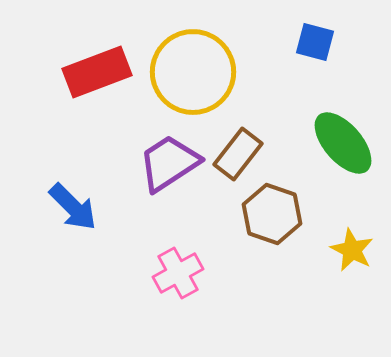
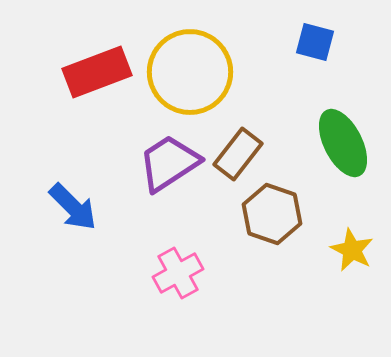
yellow circle: moved 3 px left
green ellipse: rotated 14 degrees clockwise
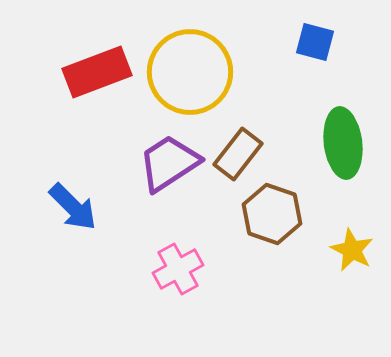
green ellipse: rotated 20 degrees clockwise
pink cross: moved 4 px up
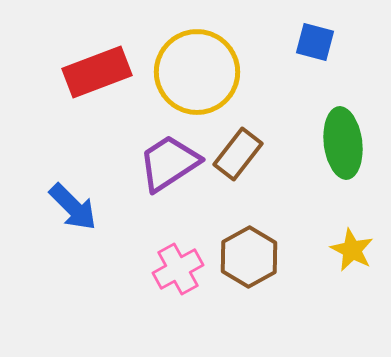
yellow circle: moved 7 px right
brown hexagon: moved 23 px left, 43 px down; rotated 12 degrees clockwise
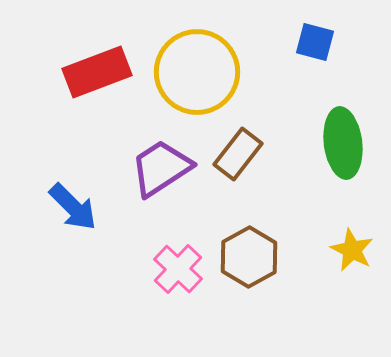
purple trapezoid: moved 8 px left, 5 px down
pink cross: rotated 18 degrees counterclockwise
